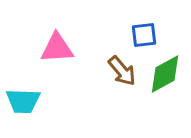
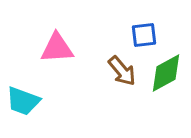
green diamond: moved 1 px right, 1 px up
cyan trapezoid: rotated 18 degrees clockwise
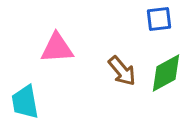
blue square: moved 15 px right, 16 px up
cyan trapezoid: moved 2 px right, 1 px down; rotated 60 degrees clockwise
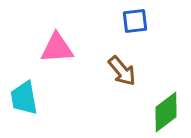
blue square: moved 24 px left, 2 px down
green diamond: moved 39 px down; rotated 9 degrees counterclockwise
cyan trapezoid: moved 1 px left, 4 px up
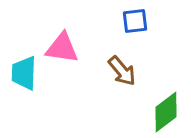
pink triangle: moved 5 px right; rotated 12 degrees clockwise
cyan trapezoid: moved 25 px up; rotated 12 degrees clockwise
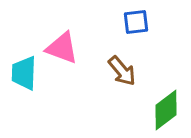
blue square: moved 1 px right, 1 px down
pink triangle: rotated 12 degrees clockwise
green diamond: moved 2 px up
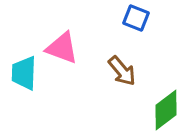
blue square: moved 4 px up; rotated 28 degrees clockwise
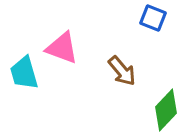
blue square: moved 17 px right
cyan trapezoid: rotated 18 degrees counterclockwise
green diamond: rotated 9 degrees counterclockwise
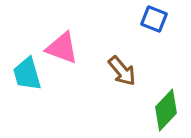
blue square: moved 1 px right, 1 px down
cyan trapezoid: moved 3 px right, 1 px down
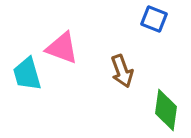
brown arrow: rotated 20 degrees clockwise
green diamond: rotated 36 degrees counterclockwise
